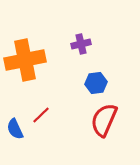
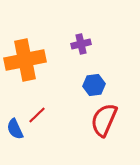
blue hexagon: moved 2 px left, 2 px down
red line: moved 4 px left
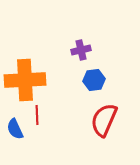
purple cross: moved 6 px down
orange cross: moved 20 px down; rotated 9 degrees clockwise
blue hexagon: moved 5 px up
red line: rotated 48 degrees counterclockwise
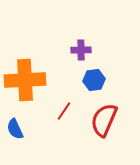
purple cross: rotated 12 degrees clockwise
red line: moved 27 px right, 4 px up; rotated 36 degrees clockwise
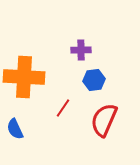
orange cross: moved 1 px left, 3 px up; rotated 6 degrees clockwise
red line: moved 1 px left, 3 px up
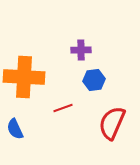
red line: rotated 36 degrees clockwise
red semicircle: moved 8 px right, 3 px down
